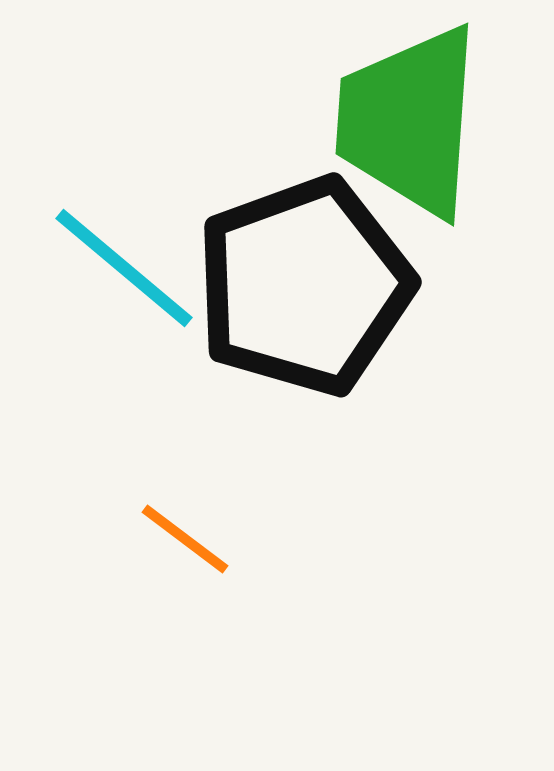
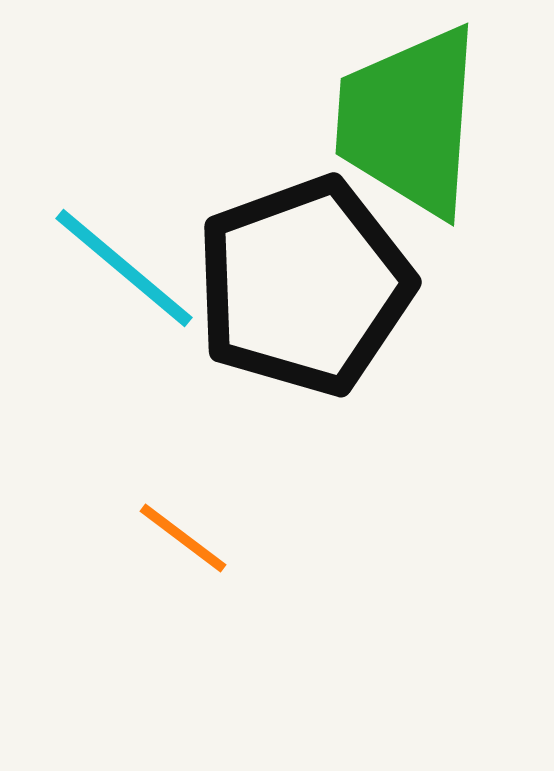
orange line: moved 2 px left, 1 px up
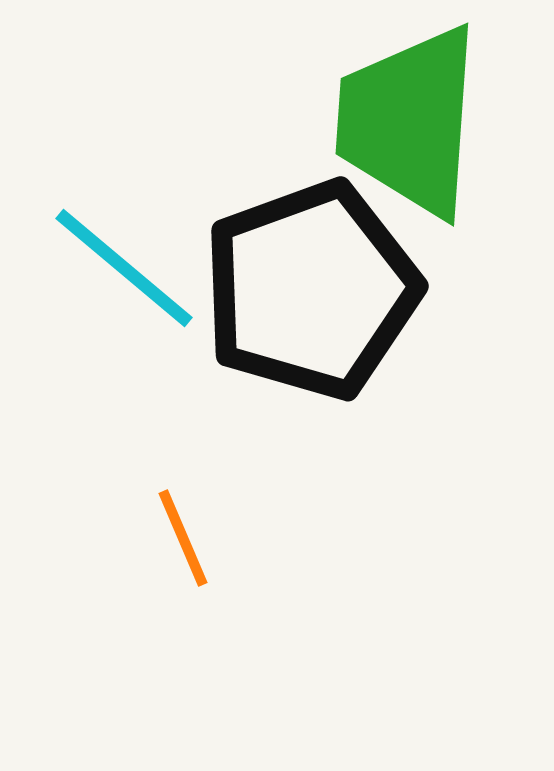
black pentagon: moved 7 px right, 4 px down
orange line: rotated 30 degrees clockwise
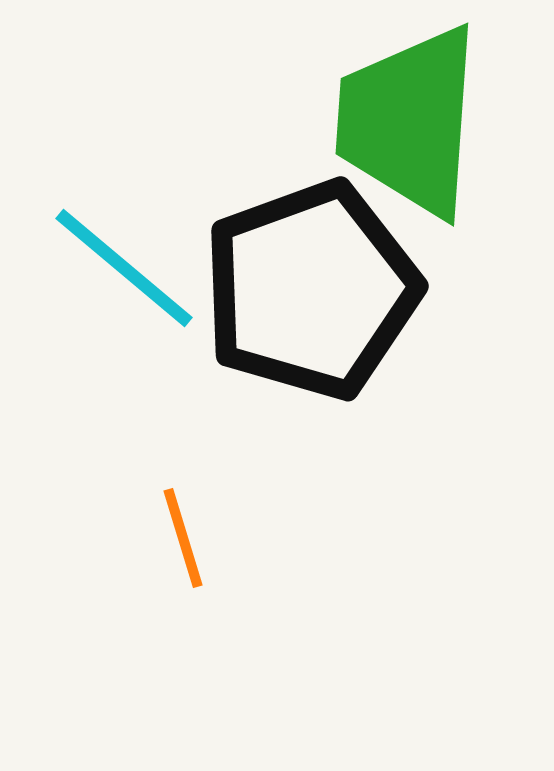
orange line: rotated 6 degrees clockwise
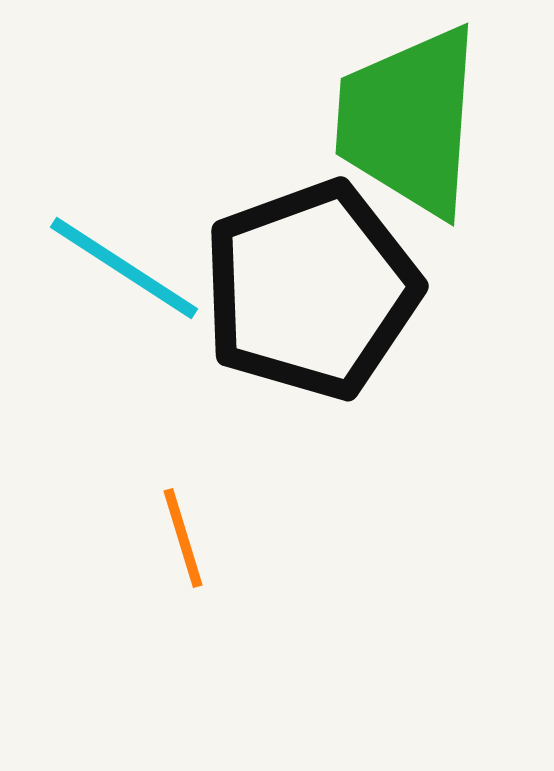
cyan line: rotated 7 degrees counterclockwise
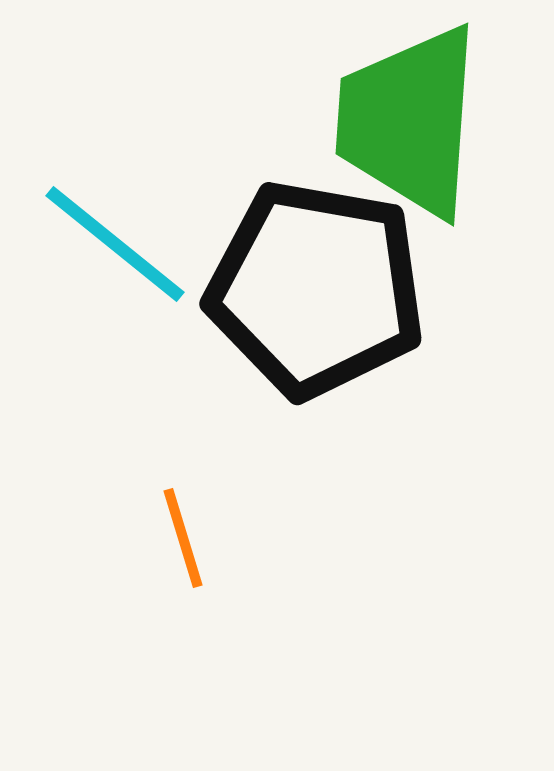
cyan line: moved 9 px left, 24 px up; rotated 6 degrees clockwise
black pentagon: moved 5 px right, 1 px up; rotated 30 degrees clockwise
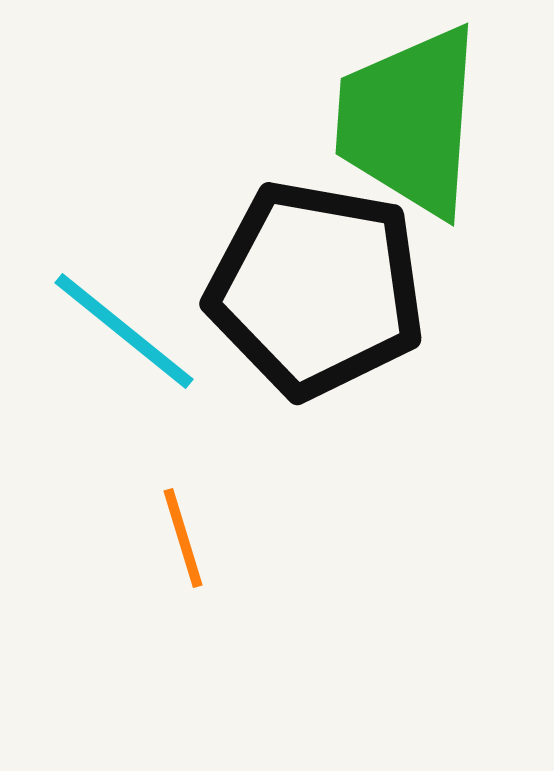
cyan line: moved 9 px right, 87 px down
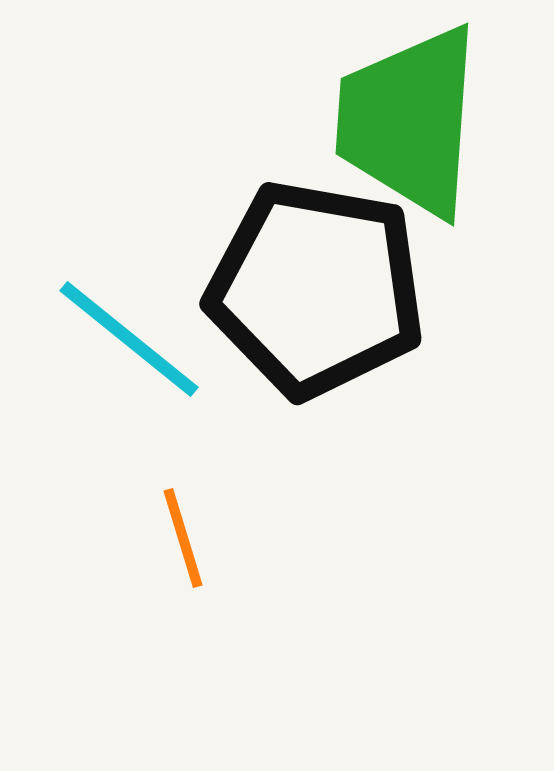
cyan line: moved 5 px right, 8 px down
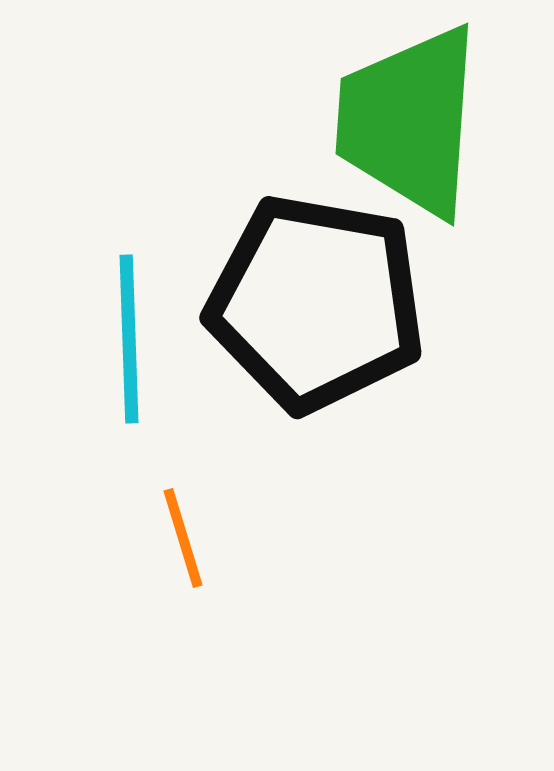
black pentagon: moved 14 px down
cyan line: rotated 49 degrees clockwise
